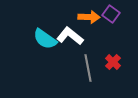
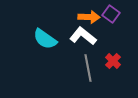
white L-shape: moved 13 px right
red cross: moved 1 px up
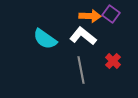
orange arrow: moved 1 px right, 1 px up
gray line: moved 7 px left, 2 px down
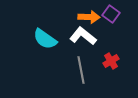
orange arrow: moved 1 px left, 1 px down
red cross: moved 2 px left; rotated 14 degrees clockwise
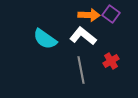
orange arrow: moved 2 px up
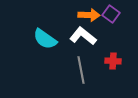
red cross: moved 2 px right; rotated 35 degrees clockwise
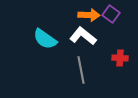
red cross: moved 7 px right, 3 px up
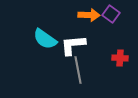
white L-shape: moved 10 px left, 9 px down; rotated 44 degrees counterclockwise
gray line: moved 3 px left
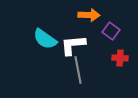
purple square: moved 17 px down
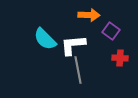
cyan semicircle: rotated 10 degrees clockwise
